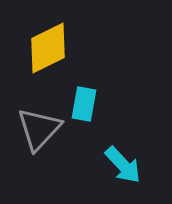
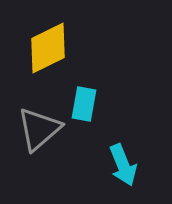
gray triangle: rotated 6 degrees clockwise
cyan arrow: rotated 21 degrees clockwise
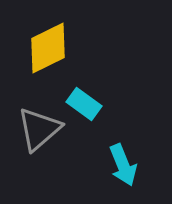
cyan rectangle: rotated 64 degrees counterclockwise
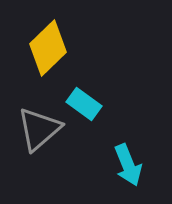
yellow diamond: rotated 18 degrees counterclockwise
cyan arrow: moved 5 px right
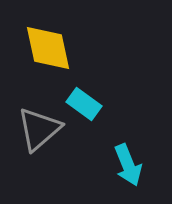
yellow diamond: rotated 58 degrees counterclockwise
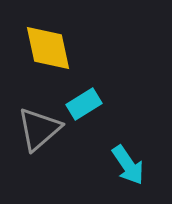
cyan rectangle: rotated 68 degrees counterclockwise
cyan arrow: rotated 12 degrees counterclockwise
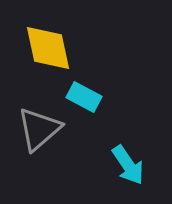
cyan rectangle: moved 7 px up; rotated 60 degrees clockwise
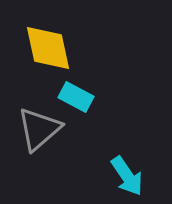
cyan rectangle: moved 8 px left
cyan arrow: moved 1 px left, 11 px down
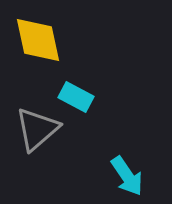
yellow diamond: moved 10 px left, 8 px up
gray triangle: moved 2 px left
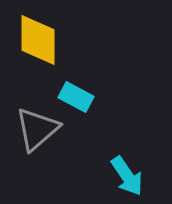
yellow diamond: rotated 12 degrees clockwise
